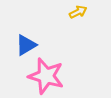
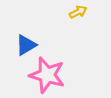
pink star: moved 1 px right, 1 px up
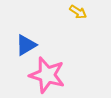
yellow arrow: rotated 60 degrees clockwise
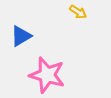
blue triangle: moved 5 px left, 9 px up
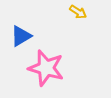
pink star: moved 1 px left, 7 px up
